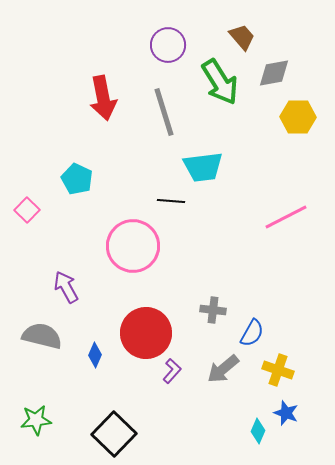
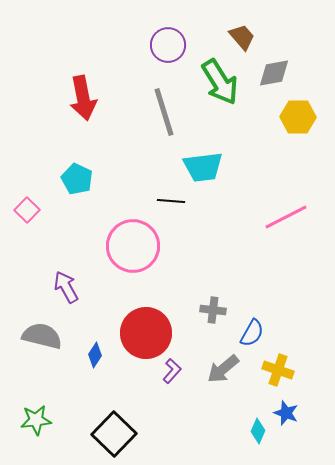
red arrow: moved 20 px left
blue diamond: rotated 10 degrees clockwise
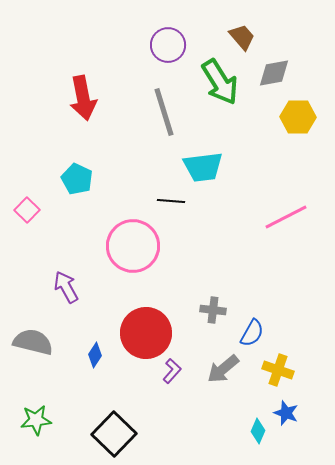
gray semicircle: moved 9 px left, 6 px down
